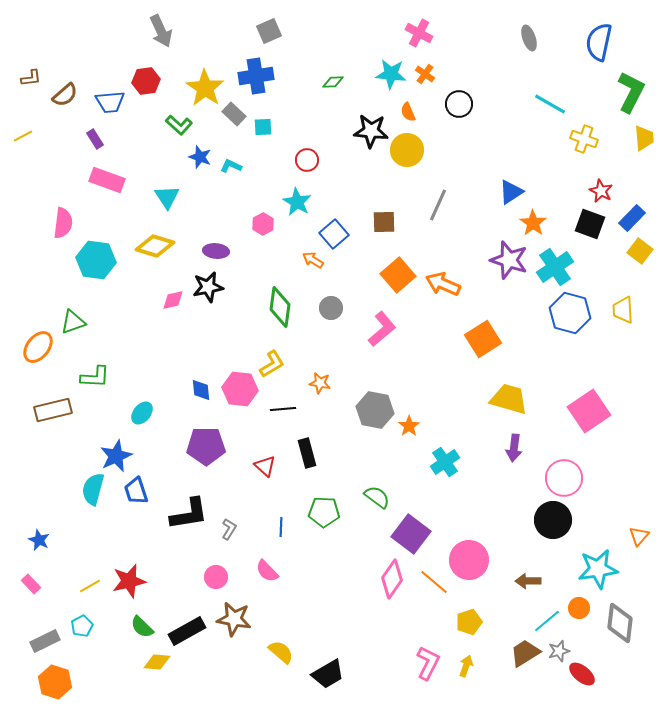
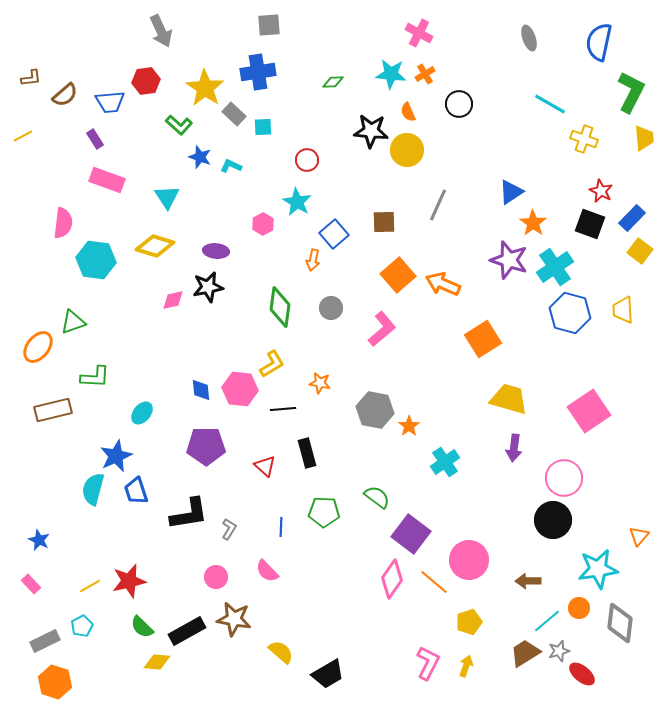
gray square at (269, 31): moved 6 px up; rotated 20 degrees clockwise
orange cross at (425, 74): rotated 24 degrees clockwise
blue cross at (256, 76): moved 2 px right, 4 px up
orange arrow at (313, 260): rotated 110 degrees counterclockwise
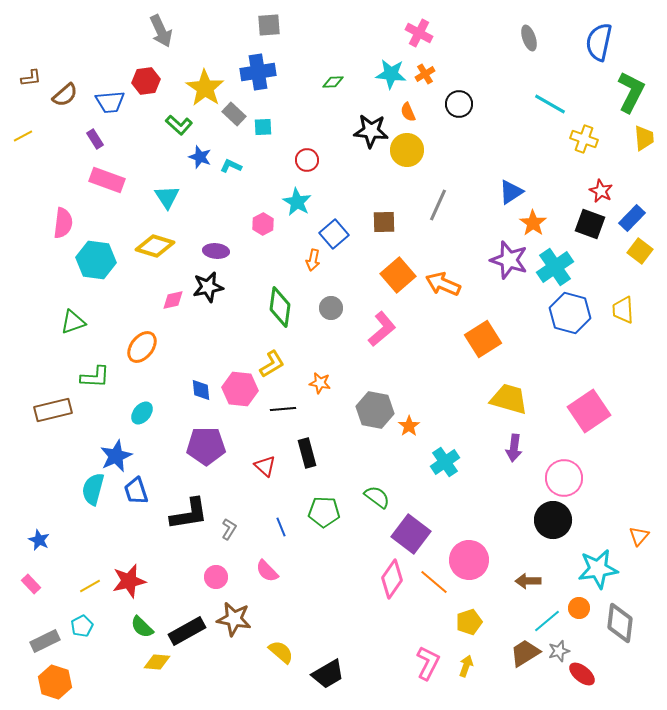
orange ellipse at (38, 347): moved 104 px right
blue line at (281, 527): rotated 24 degrees counterclockwise
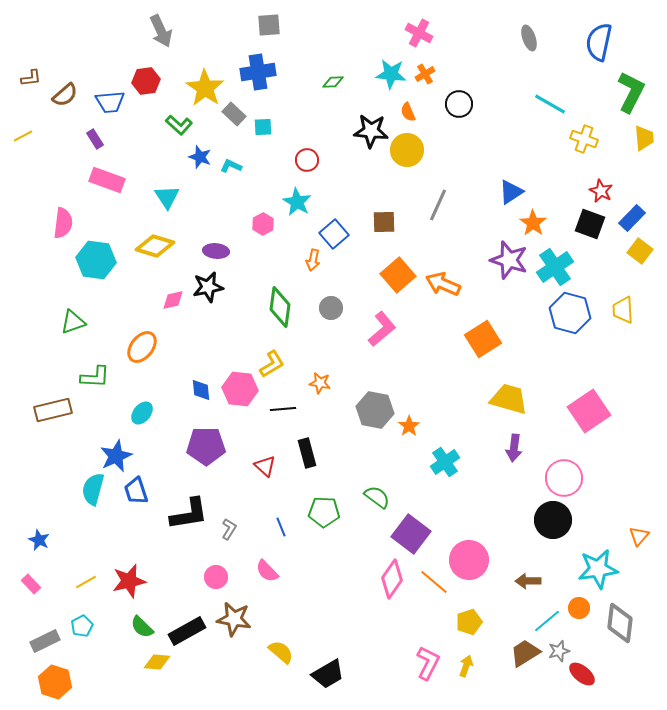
yellow line at (90, 586): moved 4 px left, 4 px up
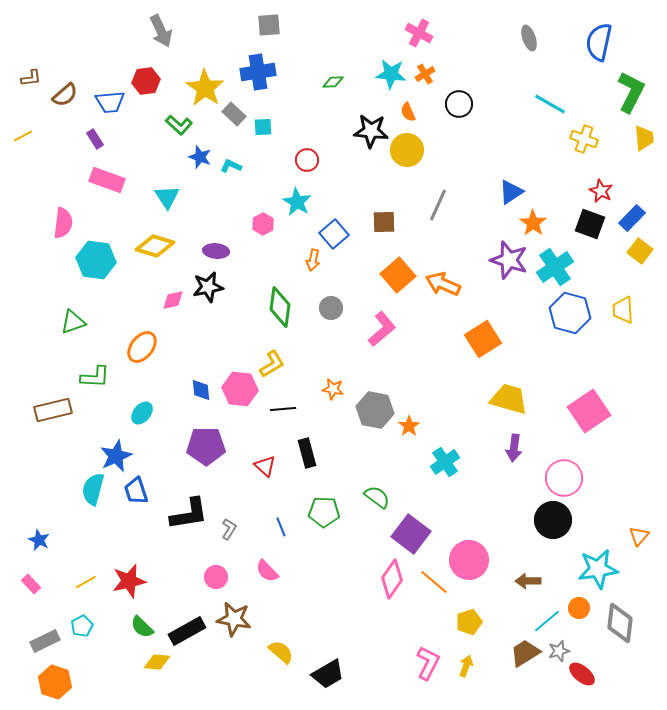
orange star at (320, 383): moved 13 px right, 6 px down
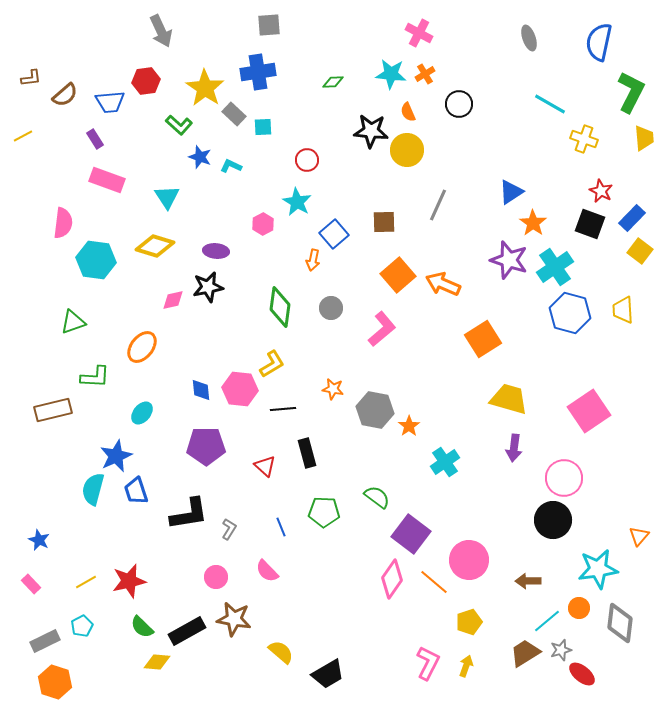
gray star at (559, 651): moved 2 px right, 1 px up
